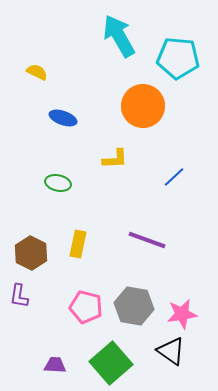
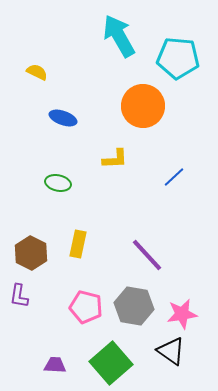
purple line: moved 15 px down; rotated 27 degrees clockwise
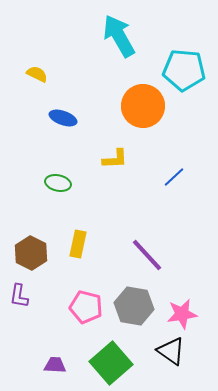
cyan pentagon: moved 6 px right, 12 px down
yellow semicircle: moved 2 px down
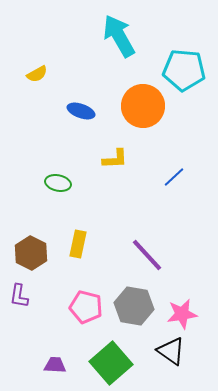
yellow semicircle: rotated 125 degrees clockwise
blue ellipse: moved 18 px right, 7 px up
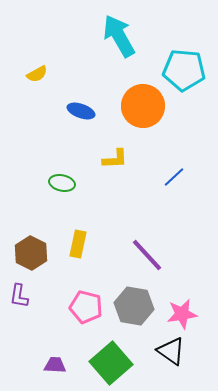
green ellipse: moved 4 px right
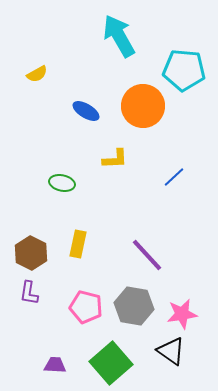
blue ellipse: moved 5 px right; rotated 12 degrees clockwise
purple L-shape: moved 10 px right, 3 px up
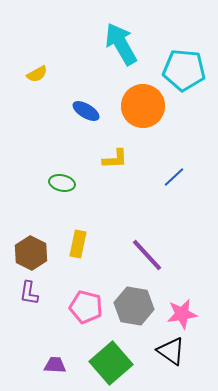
cyan arrow: moved 2 px right, 8 px down
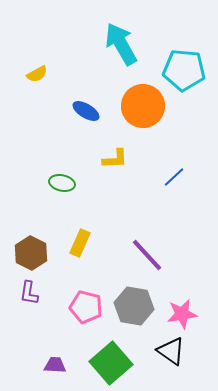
yellow rectangle: moved 2 px right, 1 px up; rotated 12 degrees clockwise
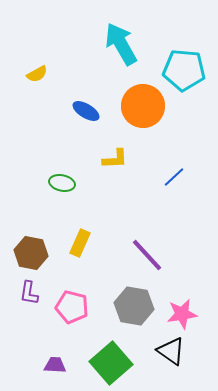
brown hexagon: rotated 16 degrees counterclockwise
pink pentagon: moved 14 px left
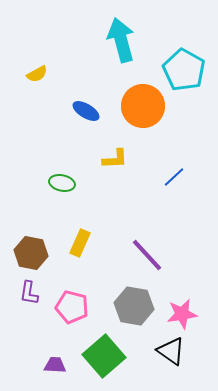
cyan arrow: moved 4 px up; rotated 15 degrees clockwise
cyan pentagon: rotated 24 degrees clockwise
green square: moved 7 px left, 7 px up
